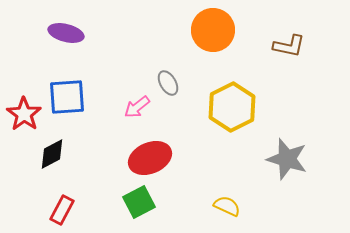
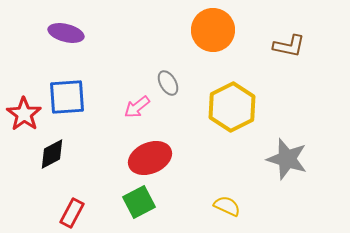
red rectangle: moved 10 px right, 3 px down
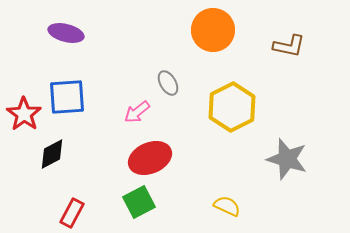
pink arrow: moved 5 px down
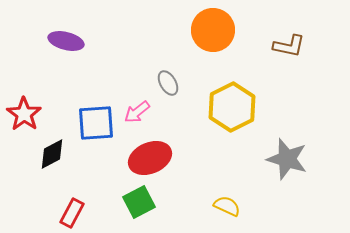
purple ellipse: moved 8 px down
blue square: moved 29 px right, 26 px down
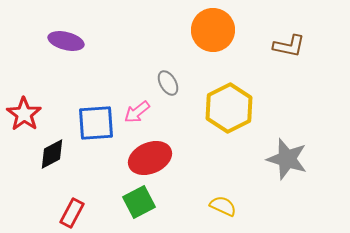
yellow hexagon: moved 3 px left, 1 px down
yellow semicircle: moved 4 px left
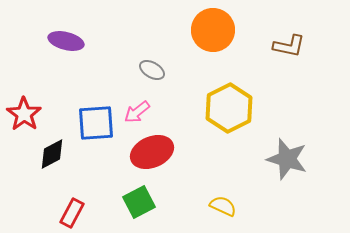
gray ellipse: moved 16 px left, 13 px up; rotated 30 degrees counterclockwise
red ellipse: moved 2 px right, 6 px up
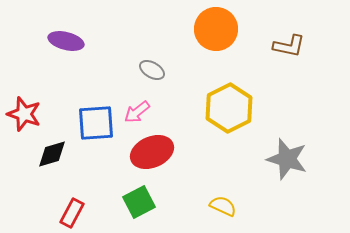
orange circle: moved 3 px right, 1 px up
red star: rotated 16 degrees counterclockwise
black diamond: rotated 12 degrees clockwise
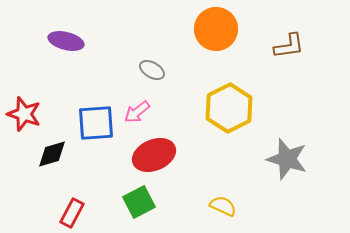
brown L-shape: rotated 20 degrees counterclockwise
red ellipse: moved 2 px right, 3 px down
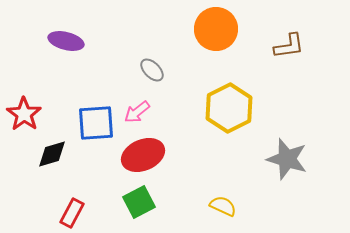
gray ellipse: rotated 15 degrees clockwise
red star: rotated 16 degrees clockwise
red ellipse: moved 11 px left
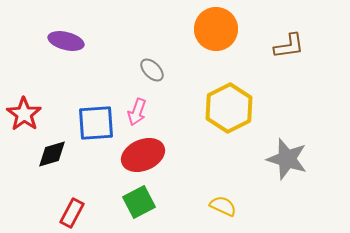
pink arrow: rotated 32 degrees counterclockwise
